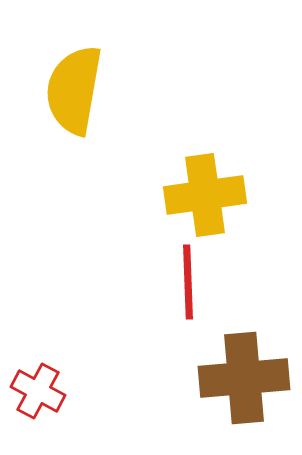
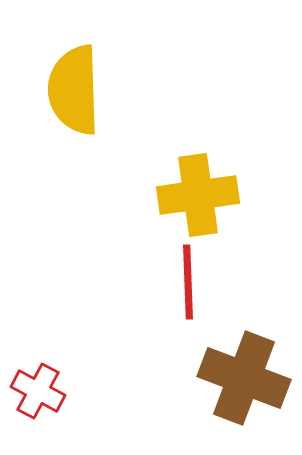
yellow semicircle: rotated 12 degrees counterclockwise
yellow cross: moved 7 px left
brown cross: rotated 26 degrees clockwise
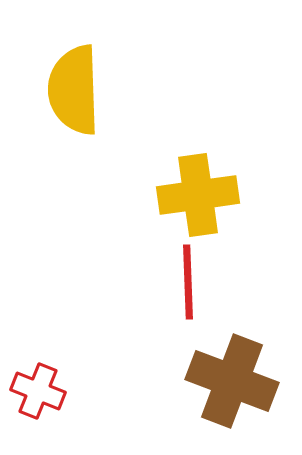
brown cross: moved 12 px left, 3 px down
red cross: rotated 6 degrees counterclockwise
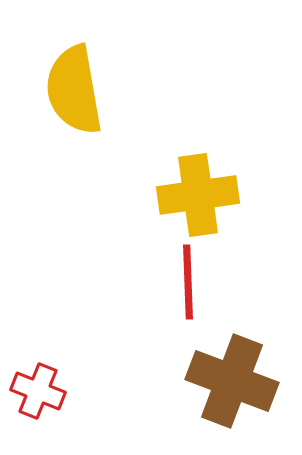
yellow semicircle: rotated 8 degrees counterclockwise
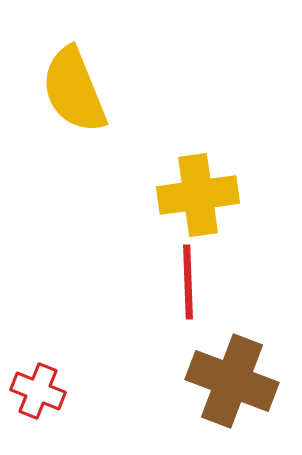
yellow semicircle: rotated 12 degrees counterclockwise
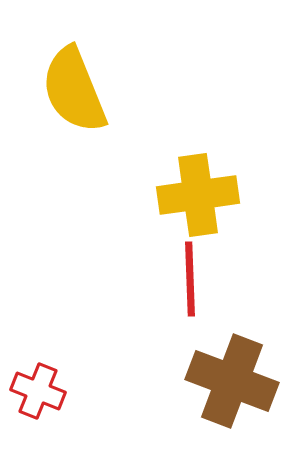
red line: moved 2 px right, 3 px up
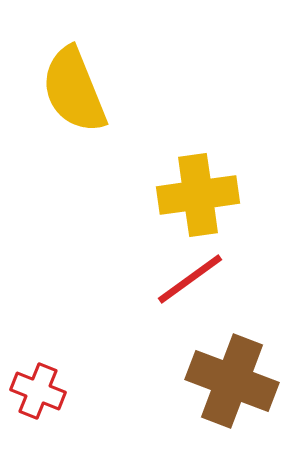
red line: rotated 56 degrees clockwise
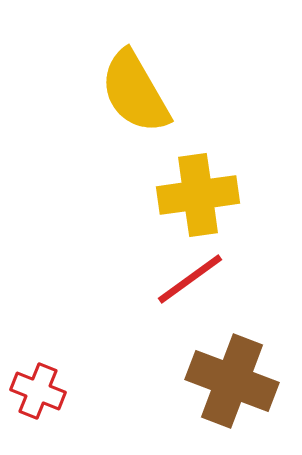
yellow semicircle: moved 61 px right, 2 px down; rotated 8 degrees counterclockwise
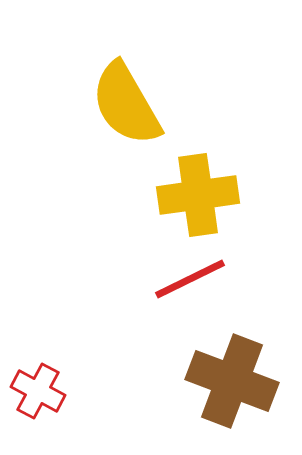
yellow semicircle: moved 9 px left, 12 px down
red line: rotated 10 degrees clockwise
red cross: rotated 6 degrees clockwise
